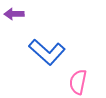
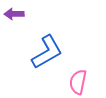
blue L-shape: rotated 72 degrees counterclockwise
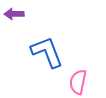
blue L-shape: rotated 81 degrees counterclockwise
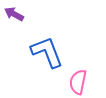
purple arrow: rotated 30 degrees clockwise
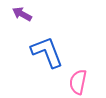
purple arrow: moved 8 px right
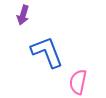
purple arrow: moved 1 px right, 1 px down; rotated 102 degrees counterclockwise
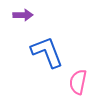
purple arrow: rotated 108 degrees counterclockwise
